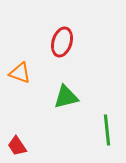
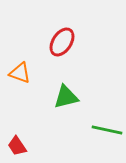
red ellipse: rotated 16 degrees clockwise
green line: rotated 72 degrees counterclockwise
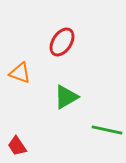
green triangle: rotated 16 degrees counterclockwise
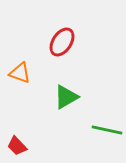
red trapezoid: rotated 10 degrees counterclockwise
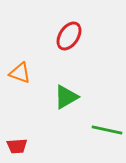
red ellipse: moved 7 px right, 6 px up
red trapezoid: rotated 50 degrees counterclockwise
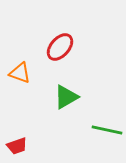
red ellipse: moved 9 px left, 11 px down; rotated 8 degrees clockwise
red trapezoid: rotated 15 degrees counterclockwise
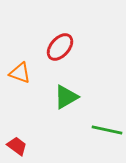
red trapezoid: rotated 125 degrees counterclockwise
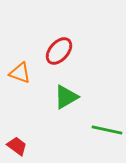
red ellipse: moved 1 px left, 4 px down
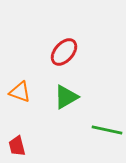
red ellipse: moved 5 px right, 1 px down
orange triangle: moved 19 px down
red trapezoid: rotated 140 degrees counterclockwise
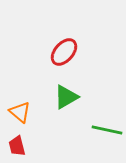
orange triangle: moved 20 px down; rotated 20 degrees clockwise
